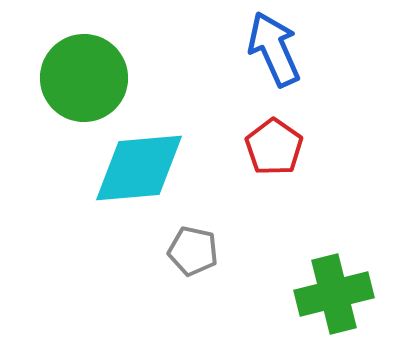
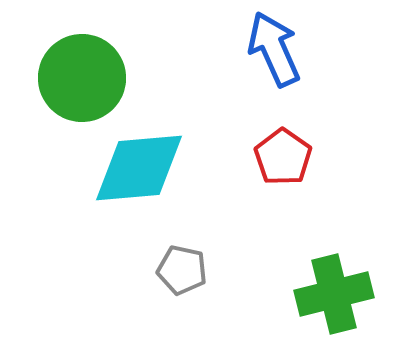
green circle: moved 2 px left
red pentagon: moved 9 px right, 10 px down
gray pentagon: moved 11 px left, 19 px down
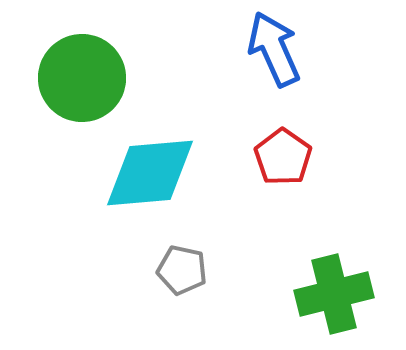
cyan diamond: moved 11 px right, 5 px down
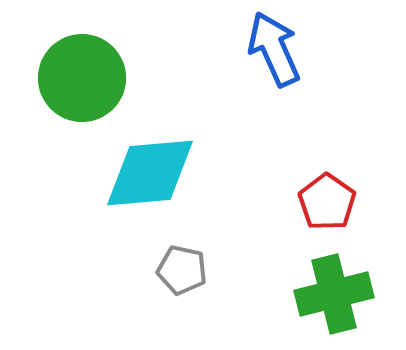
red pentagon: moved 44 px right, 45 px down
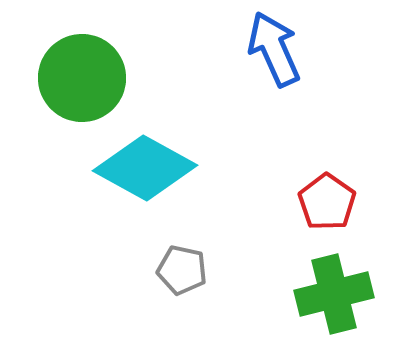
cyan diamond: moved 5 px left, 5 px up; rotated 34 degrees clockwise
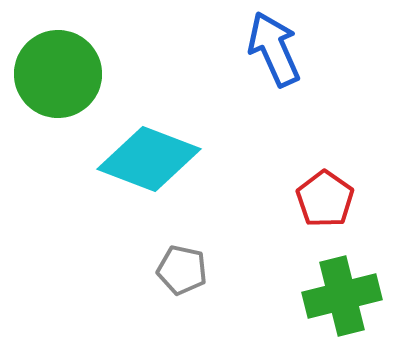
green circle: moved 24 px left, 4 px up
cyan diamond: moved 4 px right, 9 px up; rotated 8 degrees counterclockwise
red pentagon: moved 2 px left, 3 px up
green cross: moved 8 px right, 2 px down
